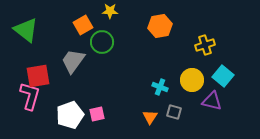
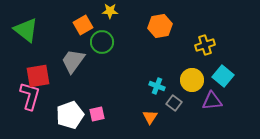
cyan cross: moved 3 px left, 1 px up
purple triangle: rotated 20 degrees counterclockwise
gray square: moved 9 px up; rotated 21 degrees clockwise
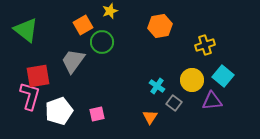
yellow star: rotated 21 degrees counterclockwise
cyan cross: rotated 14 degrees clockwise
white pentagon: moved 11 px left, 4 px up
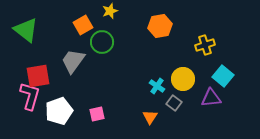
yellow circle: moved 9 px left, 1 px up
purple triangle: moved 1 px left, 3 px up
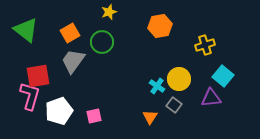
yellow star: moved 1 px left, 1 px down
orange square: moved 13 px left, 8 px down
yellow circle: moved 4 px left
gray square: moved 2 px down
pink square: moved 3 px left, 2 px down
